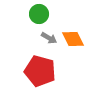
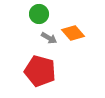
orange diamond: moved 6 px up; rotated 15 degrees counterclockwise
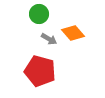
gray arrow: moved 1 px down
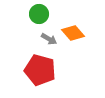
red pentagon: moved 1 px up
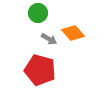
green circle: moved 1 px left, 1 px up
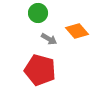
orange diamond: moved 4 px right, 2 px up
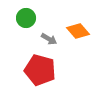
green circle: moved 12 px left, 5 px down
orange diamond: moved 1 px right
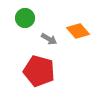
green circle: moved 1 px left
red pentagon: moved 1 px left, 1 px down
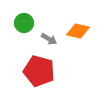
green circle: moved 1 px left, 5 px down
orange diamond: rotated 35 degrees counterclockwise
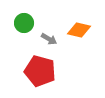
orange diamond: moved 1 px right, 1 px up
red pentagon: moved 1 px right
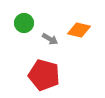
gray arrow: moved 1 px right
red pentagon: moved 4 px right, 4 px down
